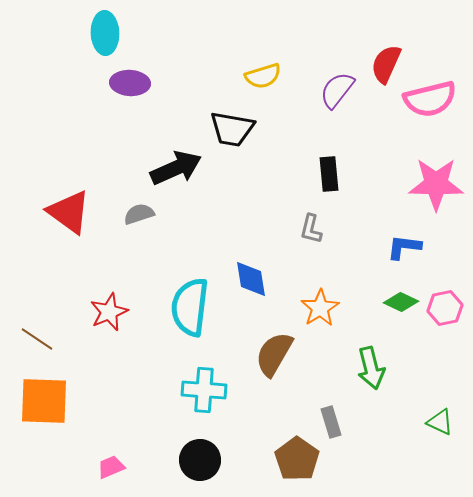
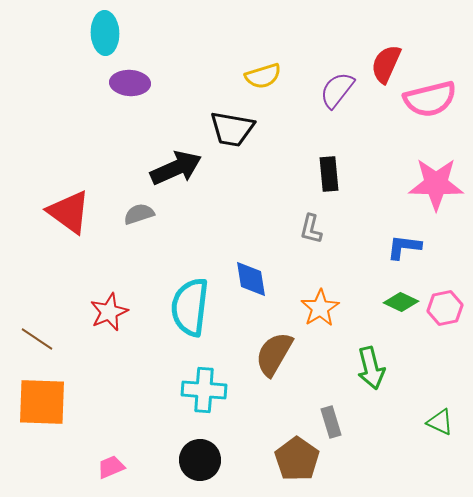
orange square: moved 2 px left, 1 px down
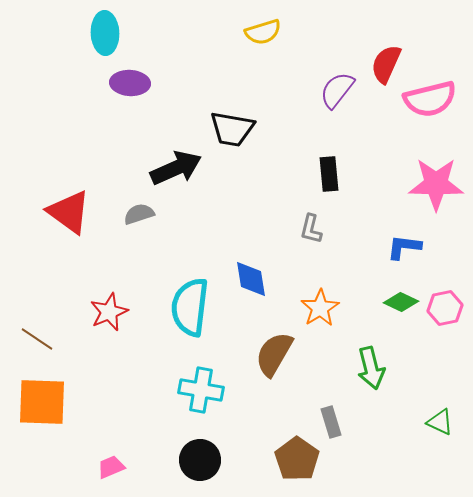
yellow semicircle: moved 44 px up
cyan cross: moved 3 px left; rotated 6 degrees clockwise
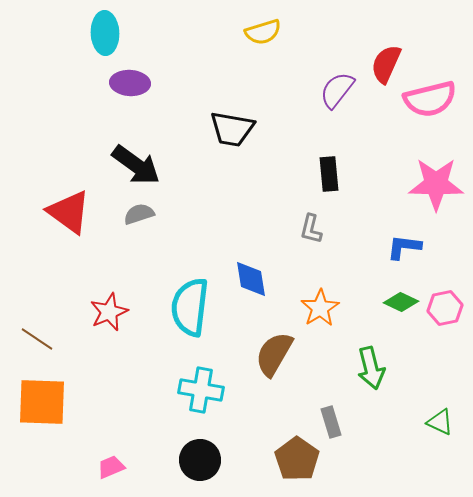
black arrow: moved 40 px left, 3 px up; rotated 60 degrees clockwise
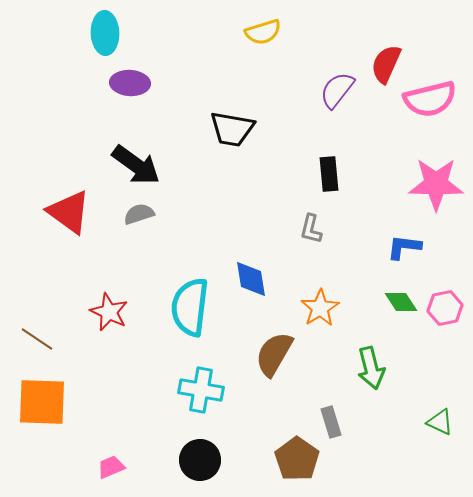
green diamond: rotated 32 degrees clockwise
red star: rotated 24 degrees counterclockwise
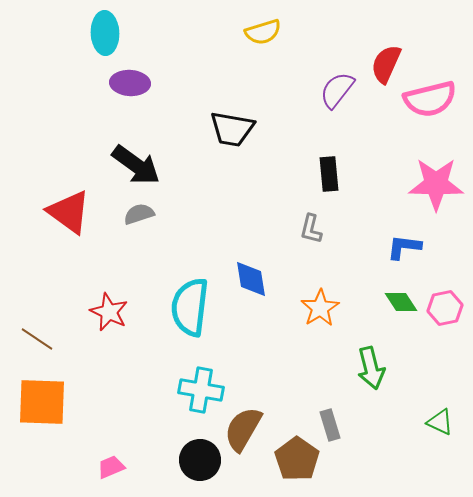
brown semicircle: moved 31 px left, 75 px down
gray rectangle: moved 1 px left, 3 px down
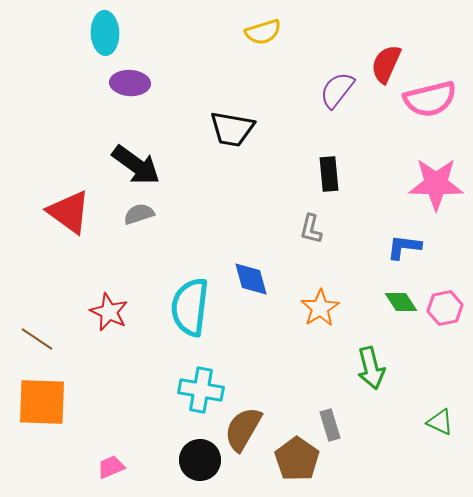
blue diamond: rotated 6 degrees counterclockwise
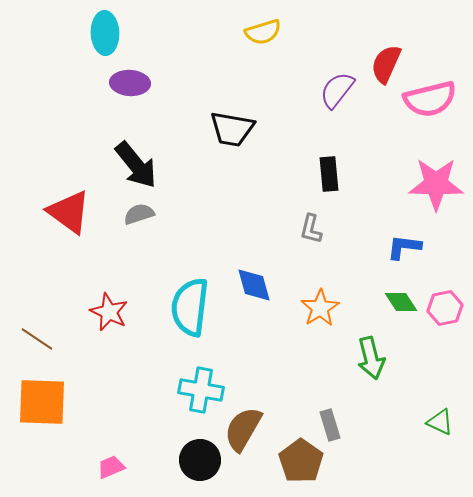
black arrow: rotated 15 degrees clockwise
blue diamond: moved 3 px right, 6 px down
green arrow: moved 10 px up
brown pentagon: moved 4 px right, 2 px down
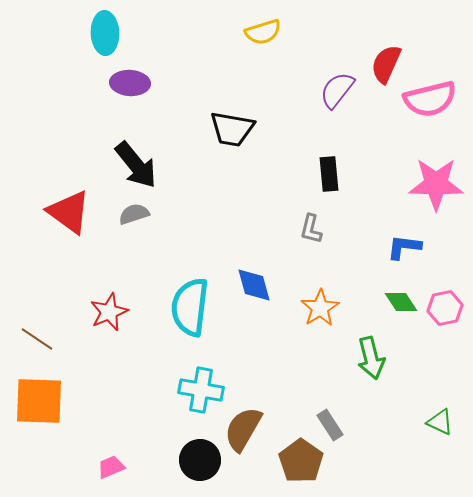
gray semicircle: moved 5 px left
red star: rotated 24 degrees clockwise
orange square: moved 3 px left, 1 px up
gray rectangle: rotated 16 degrees counterclockwise
